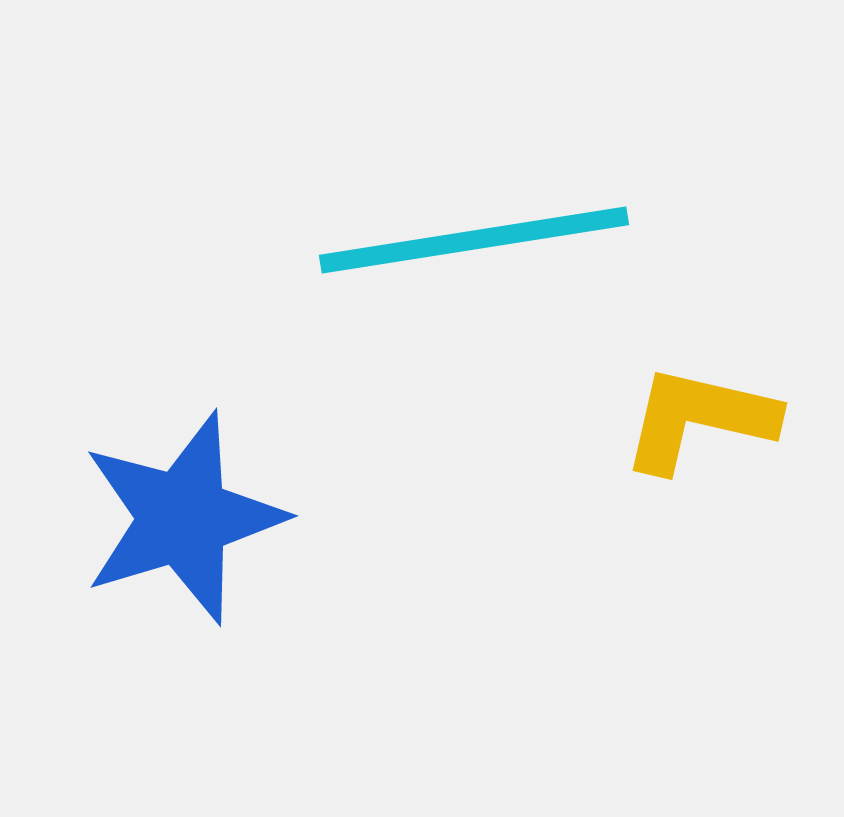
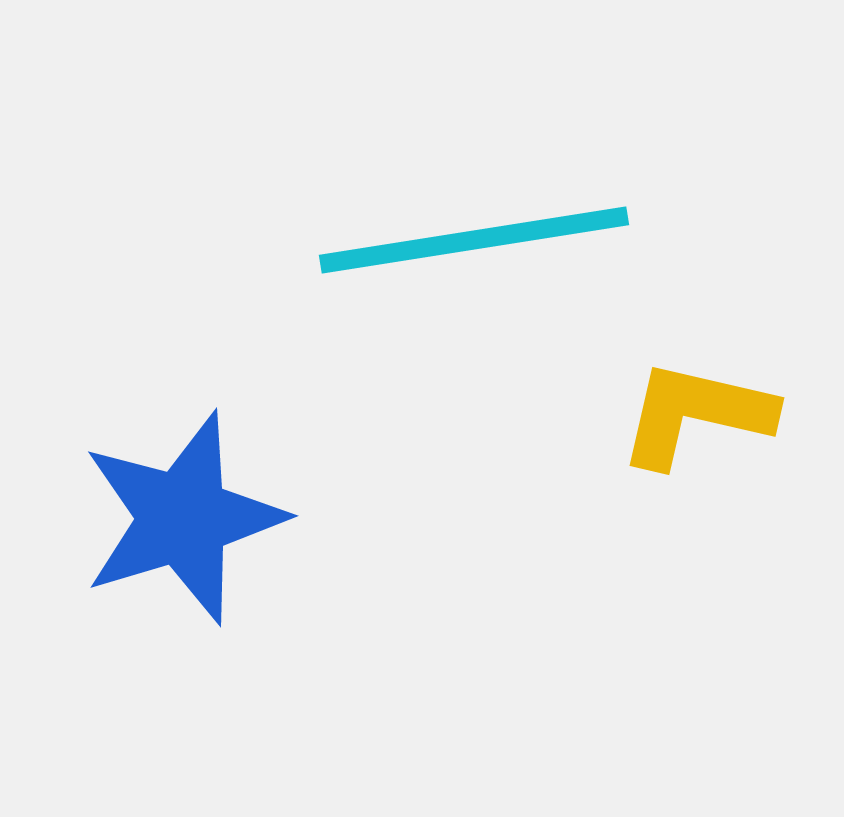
yellow L-shape: moved 3 px left, 5 px up
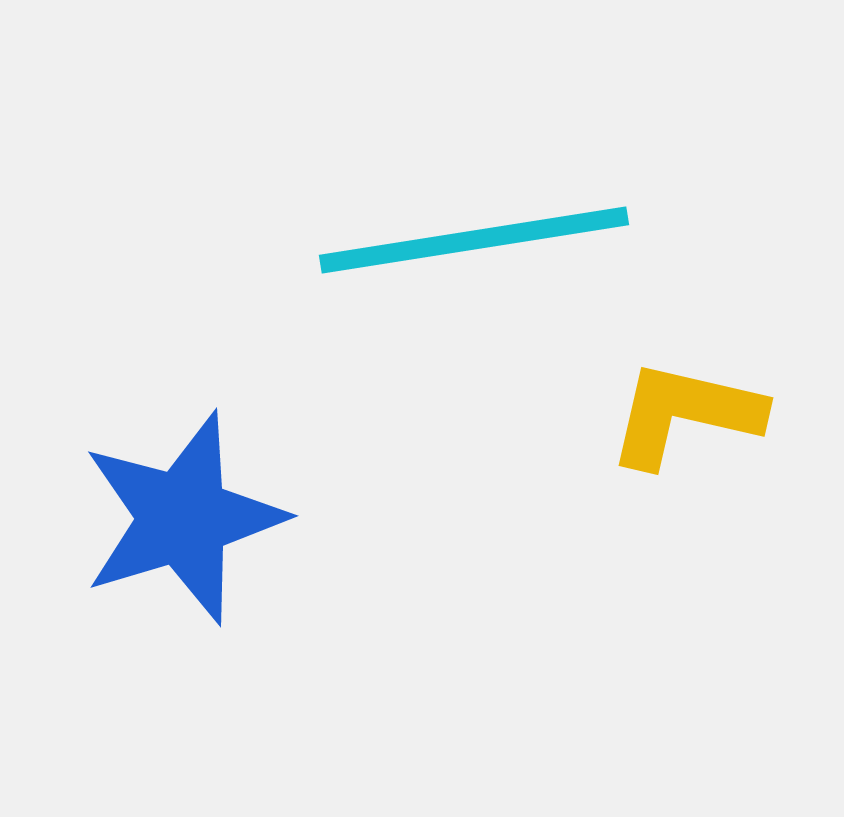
yellow L-shape: moved 11 px left
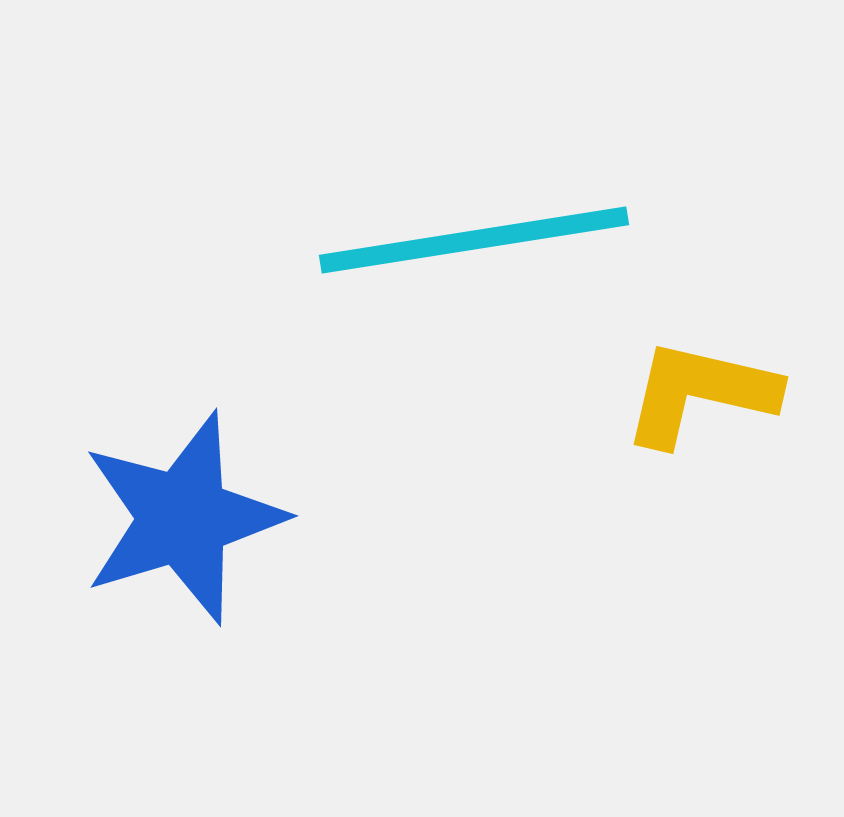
yellow L-shape: moved 15 px right, 21 px up
